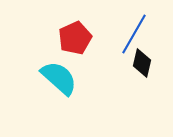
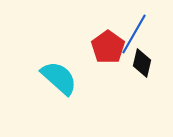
red pentagon: moved 33 px right, 9 px down; rotated 12 degrees counterclockwise
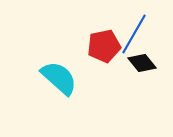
red pentagon: moved 4 px left, 1 px up; rotated 24 degrees clockwise
black diamond: rotated 52 degrees counterclockwise
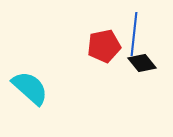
blue line: rotated 24 degrees counterclockwise
cyan semicircle: moved 29 px left, 10 px down
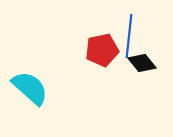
blue line: moved 5 px left, 2 px down
red pentagon: moved 2 px left, 4 px down
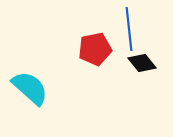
blue line: moved 7 px up; rotated 12 degrees counterclockwise
red pentagon: moved 7 px left, 1 px up
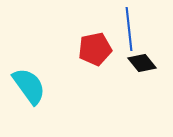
cyan semicircle: moved 1 px left, 2 px up; rotated 12 degrees clockwise
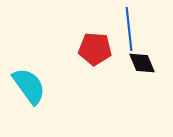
red pentagon: rotated 16 degrees clockwise
black diamond: rotated 16 degrees clockwise
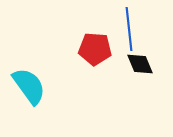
black diamond: moved 2 px left, 1 px down
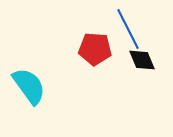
blue line: moved 1 px left; rotated 21 degrees counterclockwise
black diamond: moved 2 px right, 4 px up
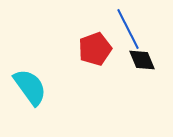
red pentagon: rotated 24 degrees counterclockwise
cyan semicircle: moved 1 px right, 1 px down
